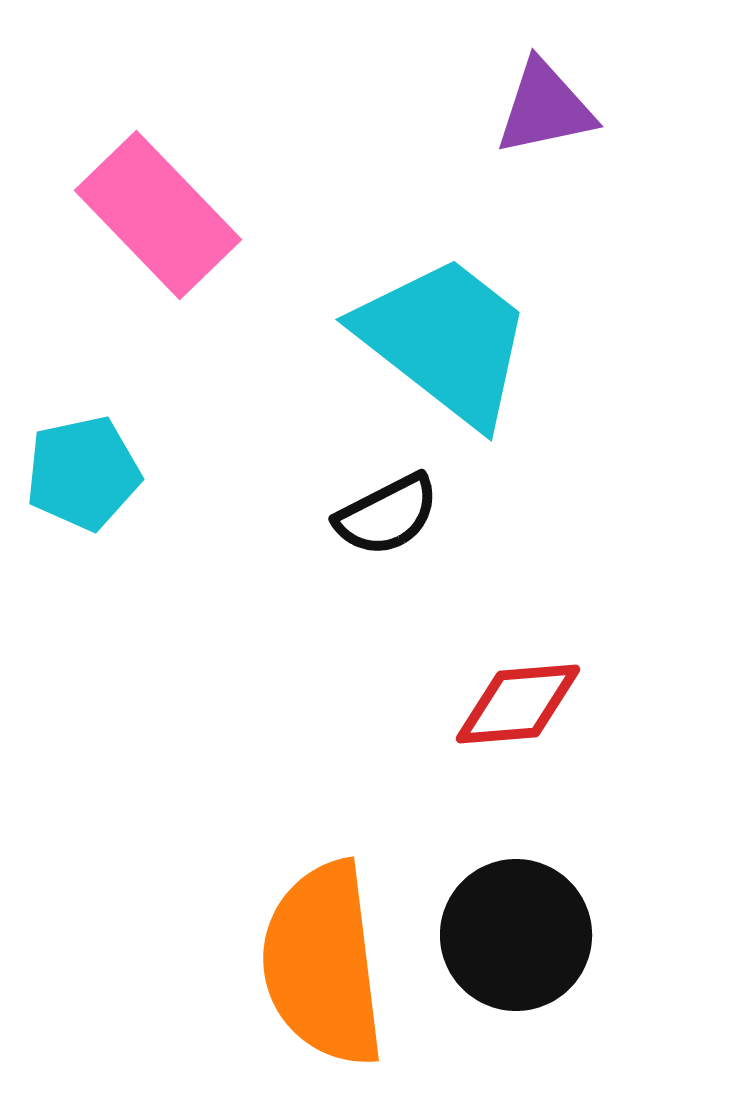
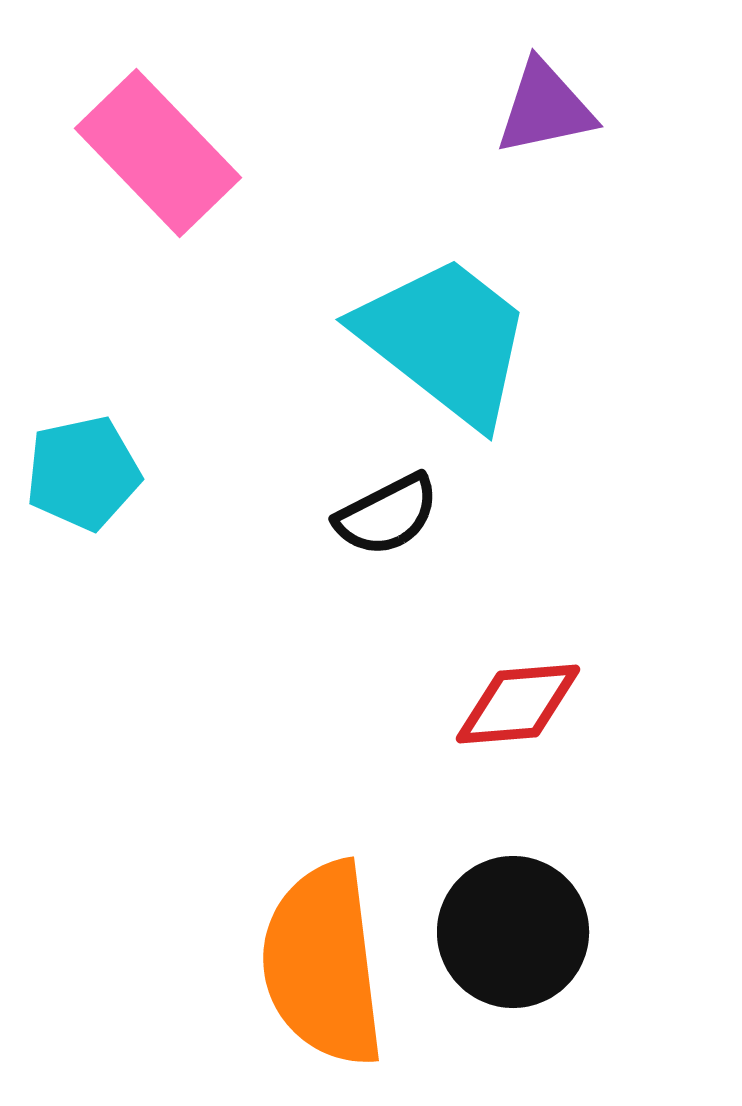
pink rectangle: moved 62 px up
black circle: moved 3 px left, 3 px up
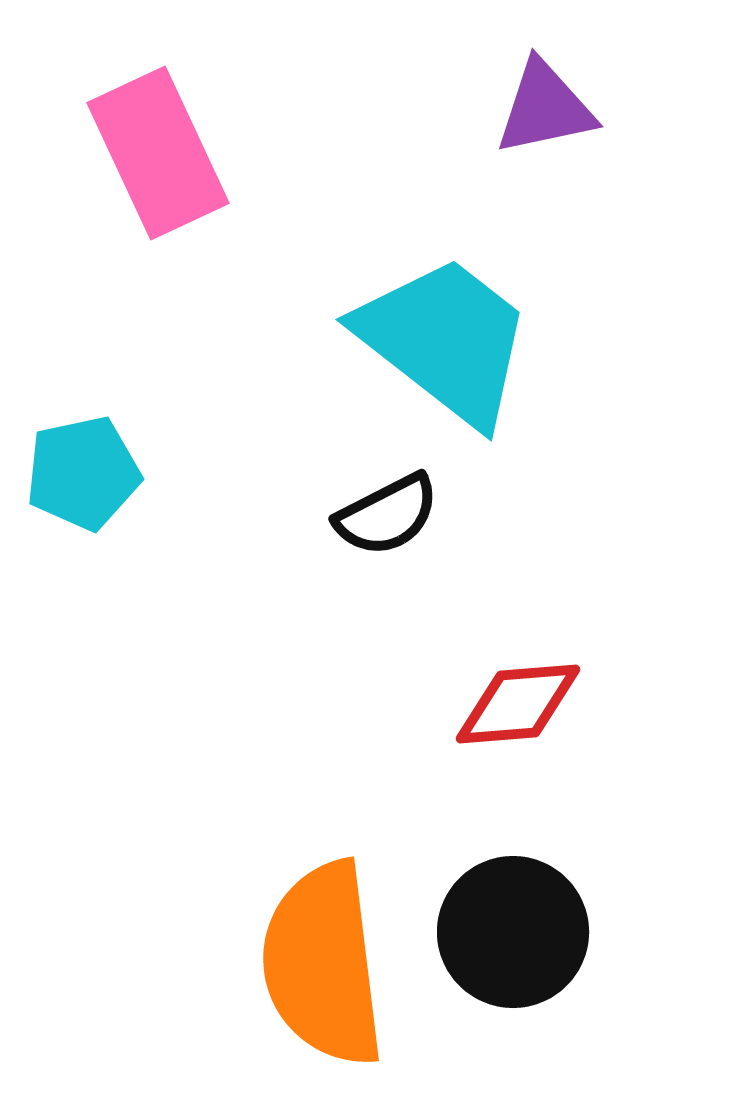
pink rectangle: rotated 19 degrees clockwise
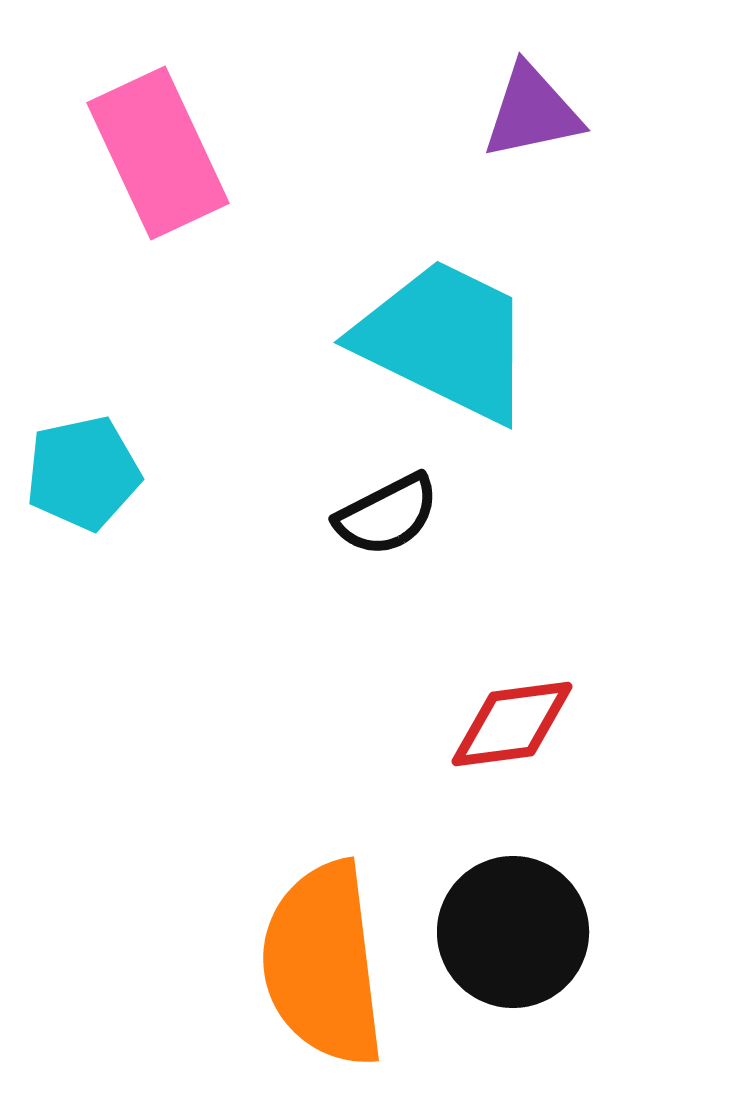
purple triangle: moved 13 px left, 4 px down
cyan trapezoid: rotated 12 degrees counterclockwise
red diamond: moved 6 px left, 20 px down; rotated 3 degrees counterclockwise
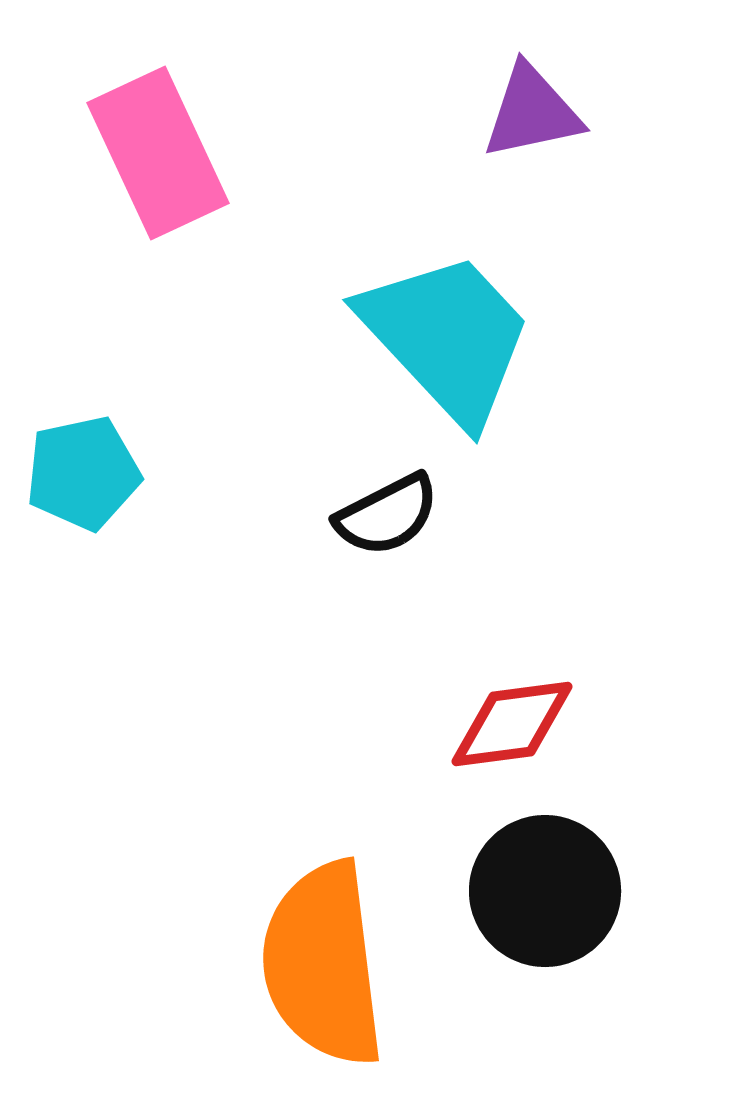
cyan trapezoid: moved 2 px right, 3 px up; rotated 21 degrees clockwise
black circle: moved 32 px right, 41 px up
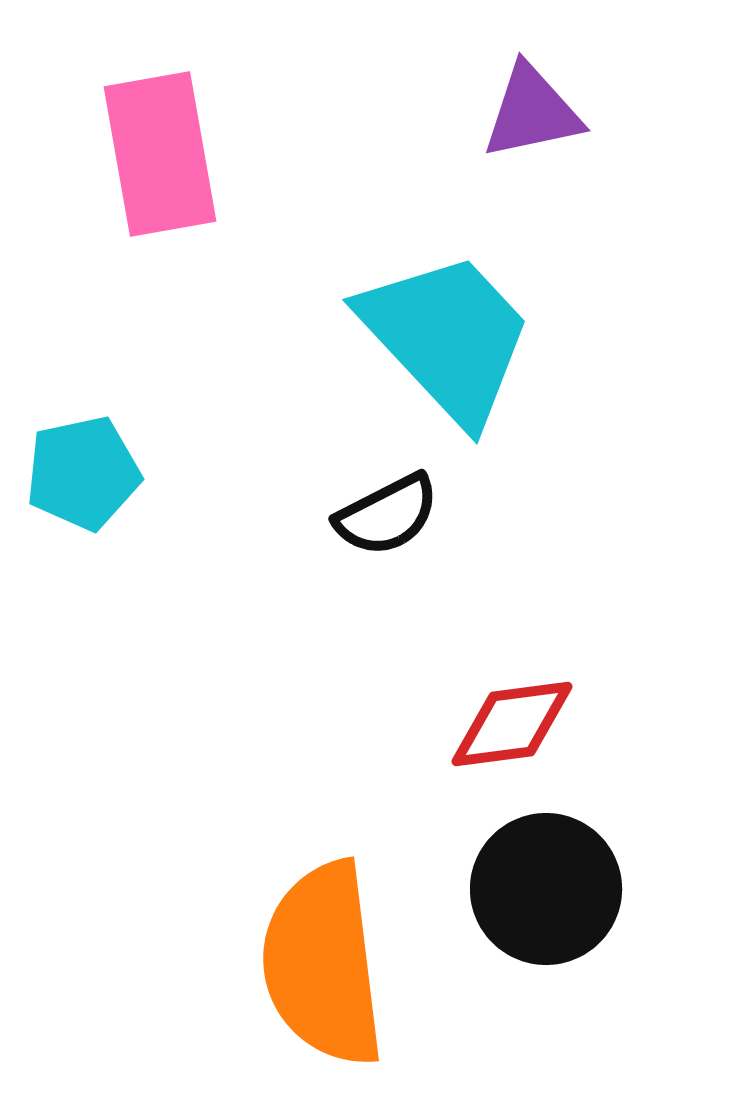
pink rectangle: moved 2 px right, 1 px down; rotated 15 degrees clockwise
black circle: moved 1 px right, 2 px up
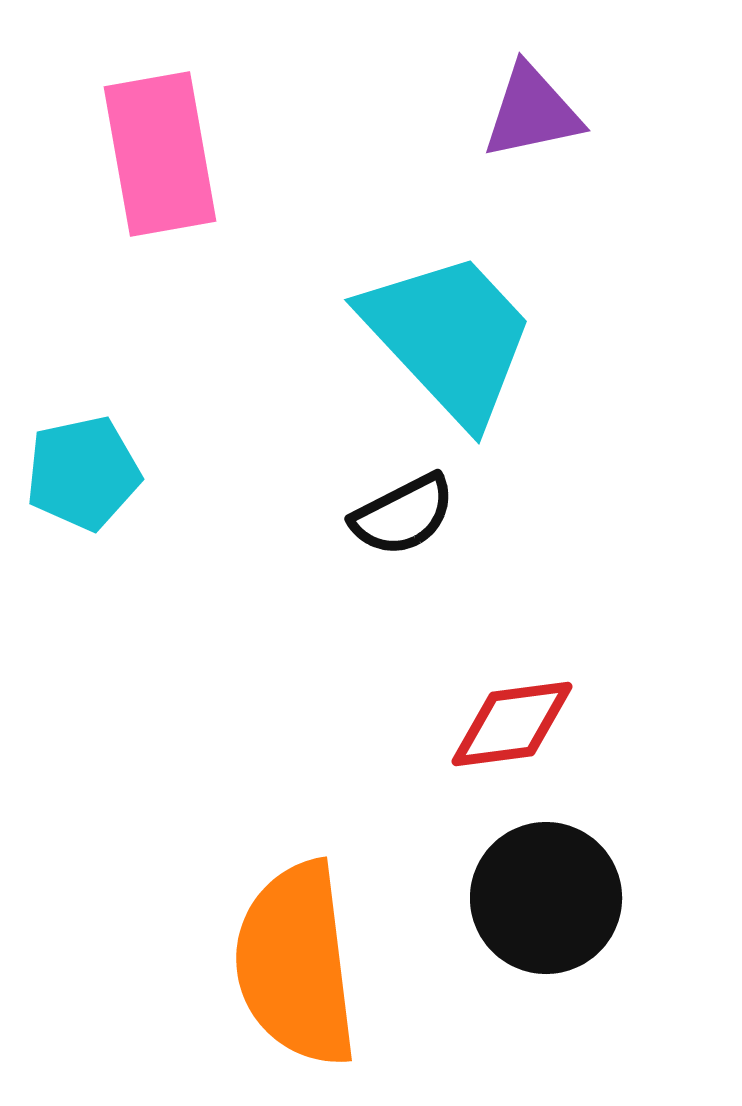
cyan trapezoid: moved 2 px right
black semicircle: moved 16 px right
black circle: moved 9 px down
orange semicircle: moved 27 px left
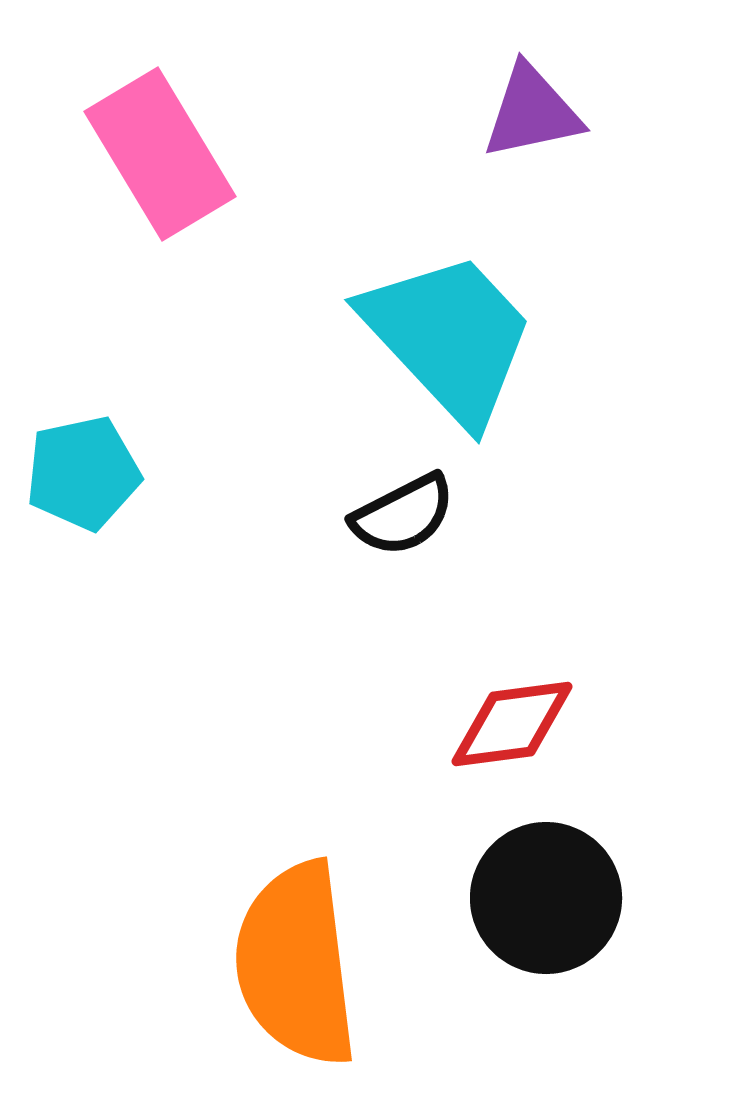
pink rectangle: rotated 21 degrees counterclockwise
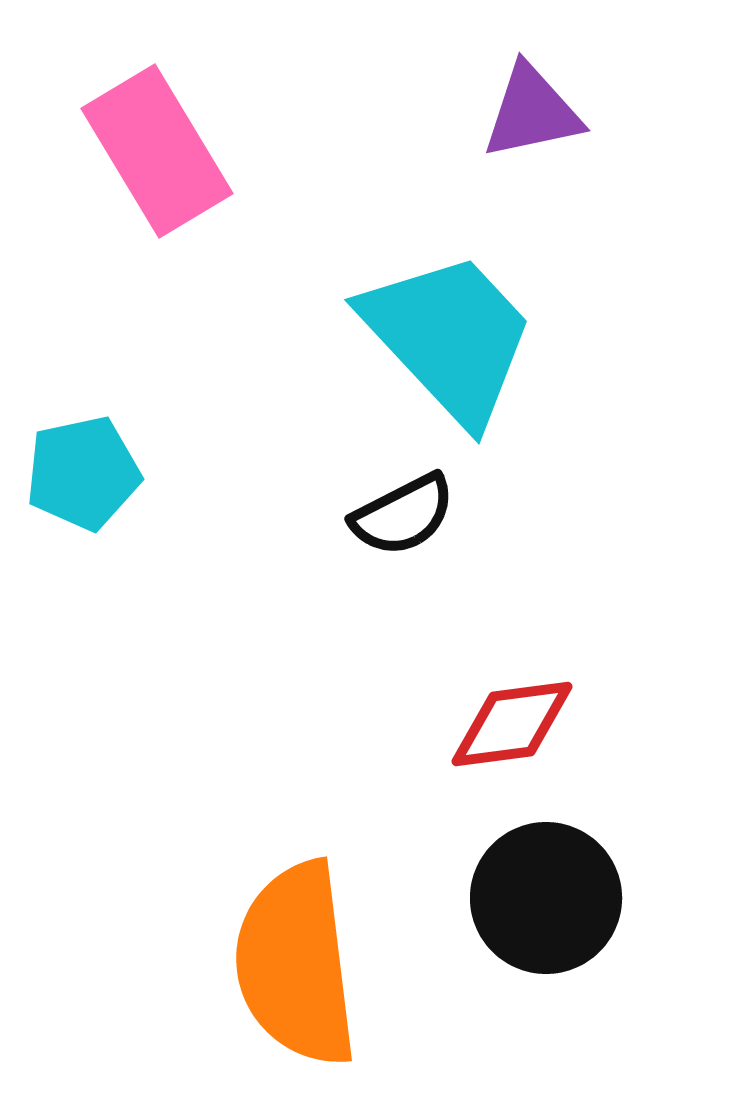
pink rectangle: moved 3 px left, 3 px up
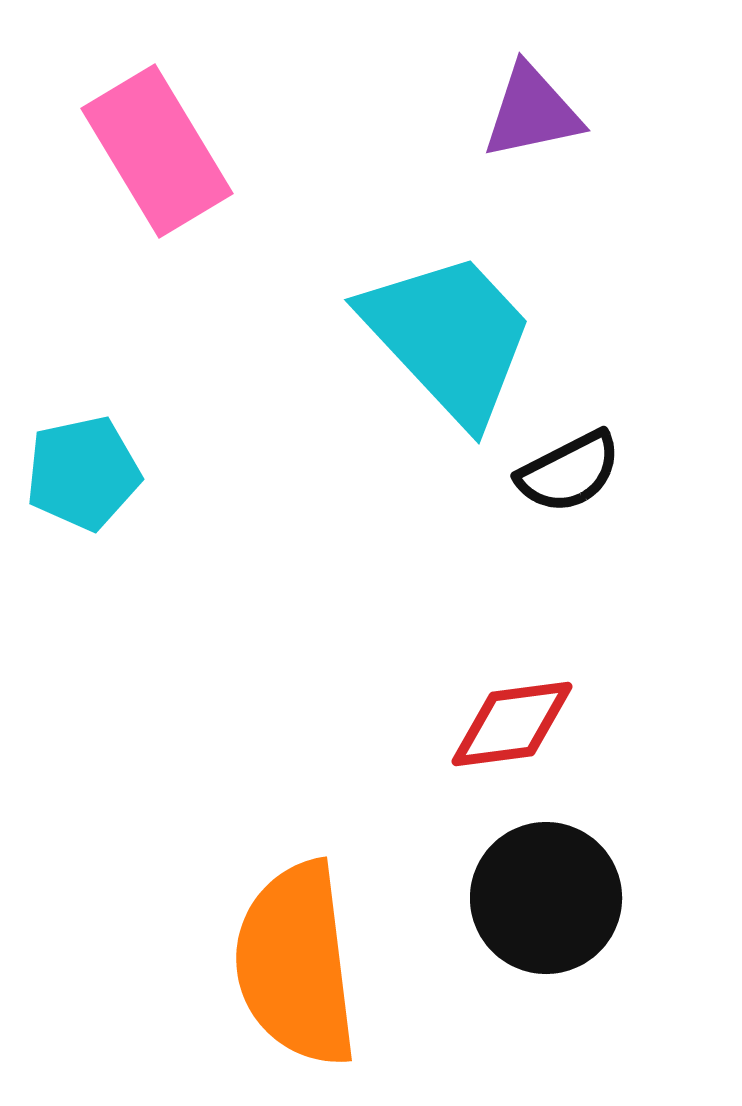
black semicircle: moved 166 px right, 43 px up
